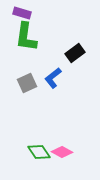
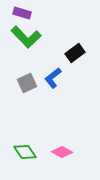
green L-shape: rotated 52 degrees counterclockwise
green diamond: moved 14 px left
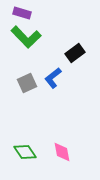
pink diamond: rotated 50 degrees clockwise
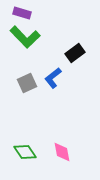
green L-shape: moved 1 px left
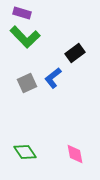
pink diamond: moved 13 px right, 2 px down
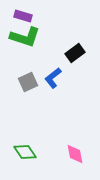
purple rectangle: moved 1 px right, 3 px down
green L-shape: rotated 28 degrees counterclockwise
gray square: moved 1 px right, 1 px up
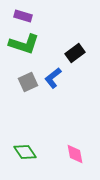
green L-shape: moved 1 px left, 7 px down
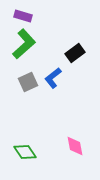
green L-shape: rotated 60 degrees counterclockwise
pink diamond: moved 8 px up
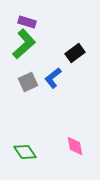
purple rectangle: moved 4 px right, 6 px down
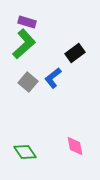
gray square: rotated 24 degrees counterclockwise
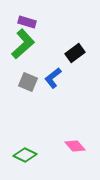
green L-shape: moved 1 px left
gray square: rotated 18 degrees counterclockwise
pink diamond: rotated 30 degrees counterclockwise
green diamond: moved 3 px down; rotated 30 degrees counterclockwise
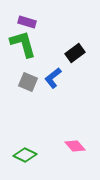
green L-shape: rotated 64 degrees counterclockwise
